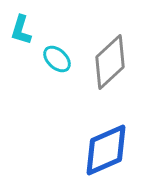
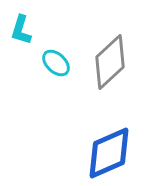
cyan ellipse: moved 1 px left, 4 px down
blue diamond: moved 3 px right, 3 px down
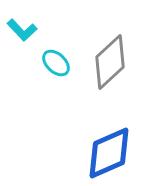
cyan L-shape: moved 1 px right; rotated 60 degrees counterclockwise
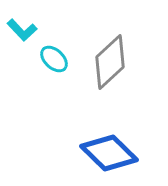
cyan ellipse: moved 2 px left, 4 px up
blue diamond: rotated 68 degrees clockwise
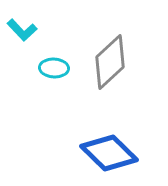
cyan ellipse: moved 9 px down; rotated 40 degrees counterclockwise
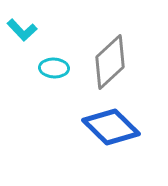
blue diamond: moved 2 px right, 26 px up
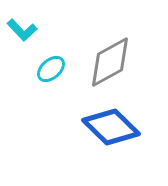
gray diamond: rotated 14 degrees clockwise
cyan ellipse: moved 3 px left, 1 px down; rotated 44 degrees counterclockwise
